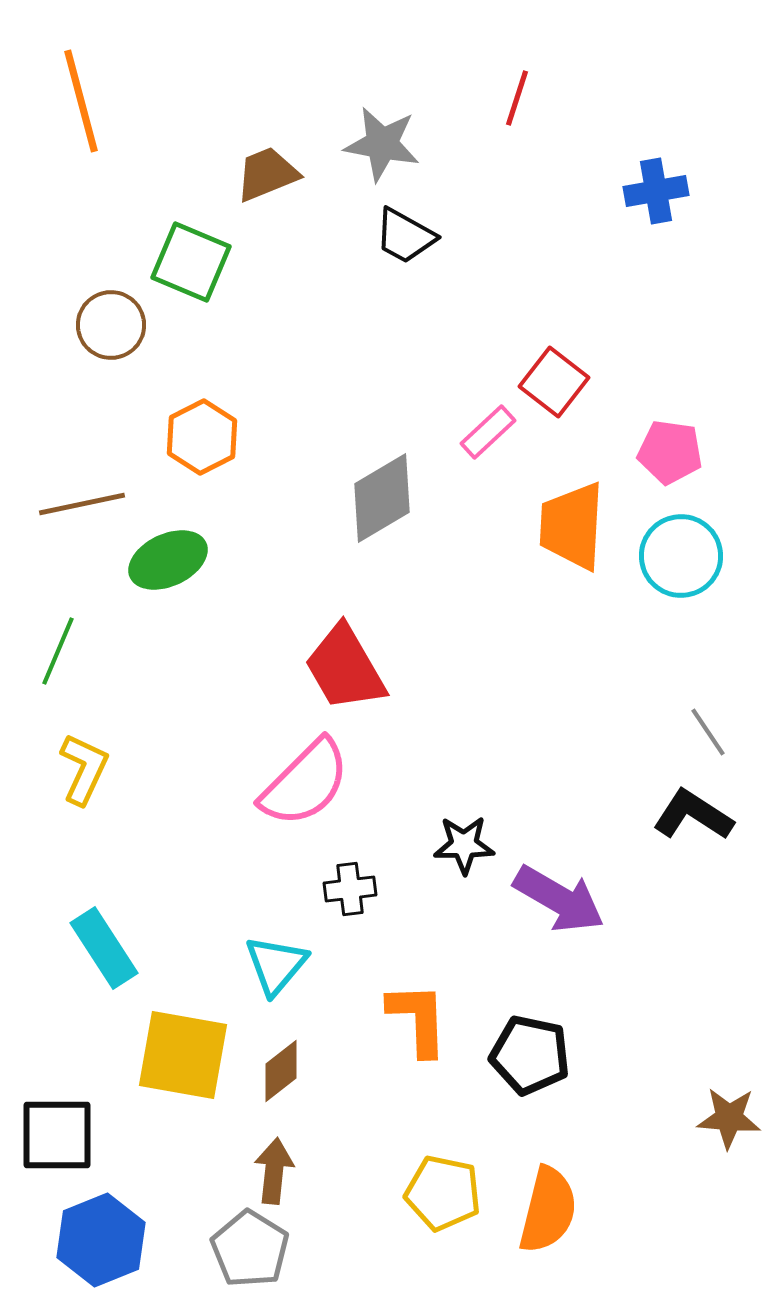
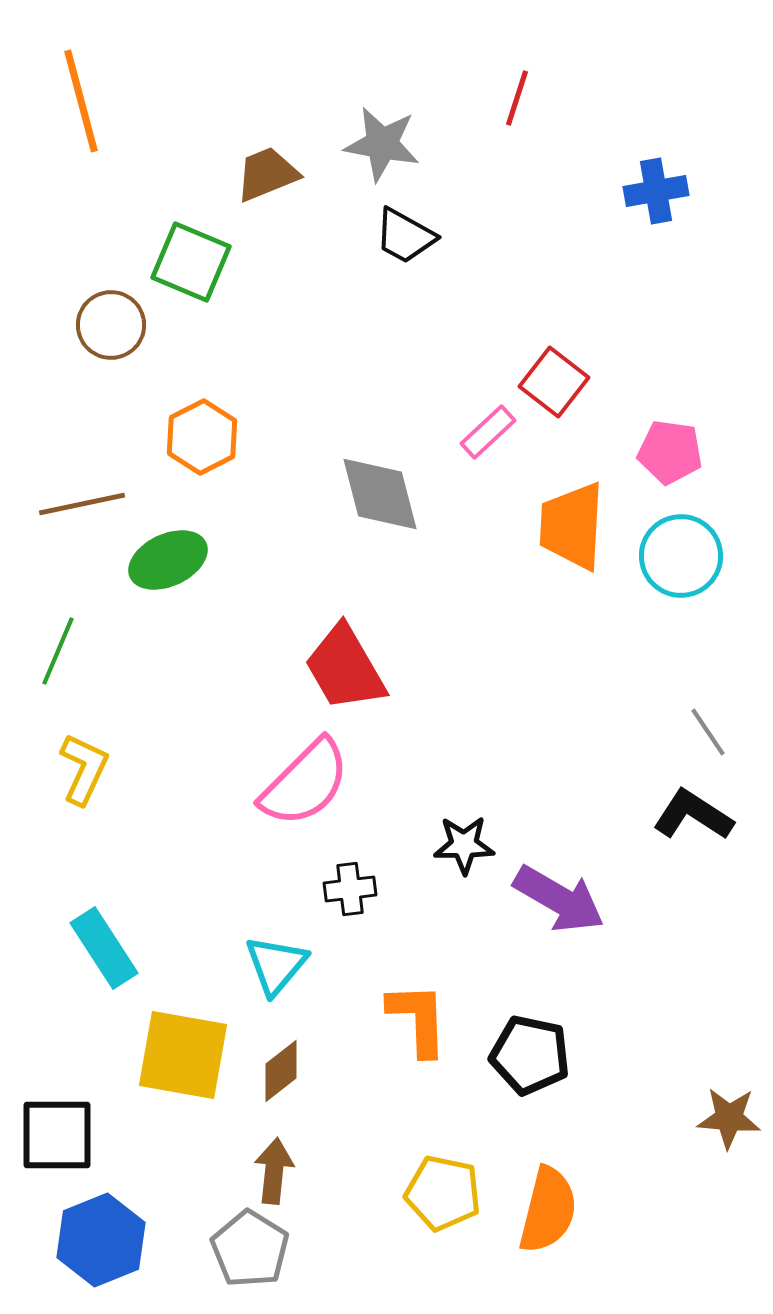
gray diamond: moved 2 px left, 4 px up; rotated 74 degrees counterclockwise
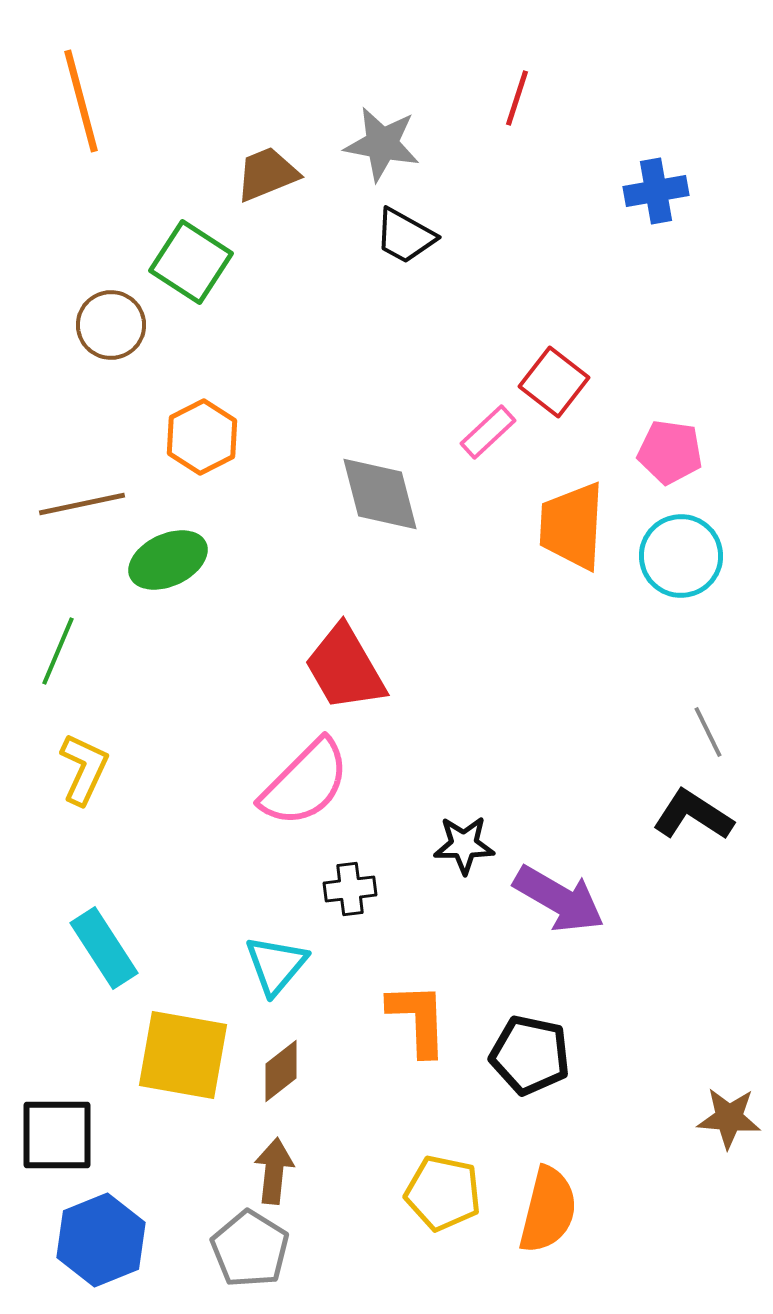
green square: rotated 10 degrees clockwise
gray line: rotated 8 degrees clockwise
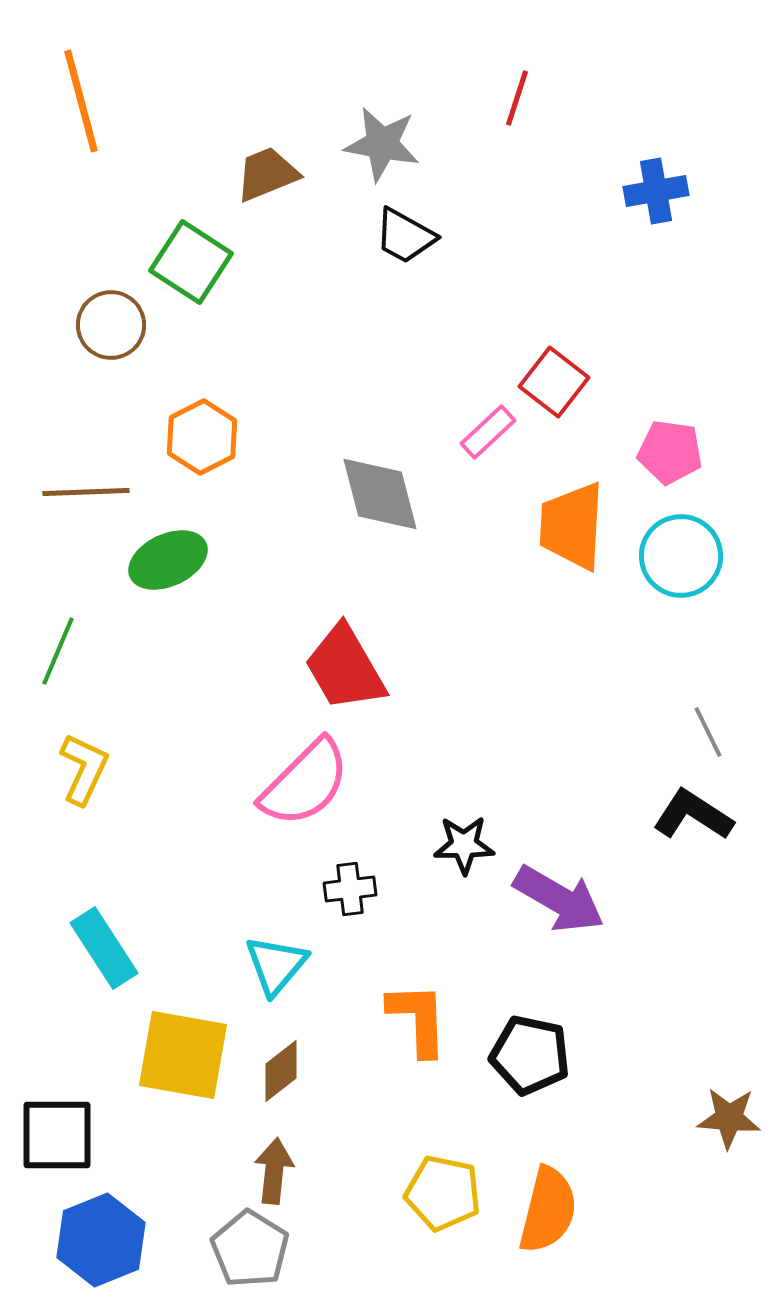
brown line: moved 4 px right, 12 px up; rotated 10 degrees clockwise
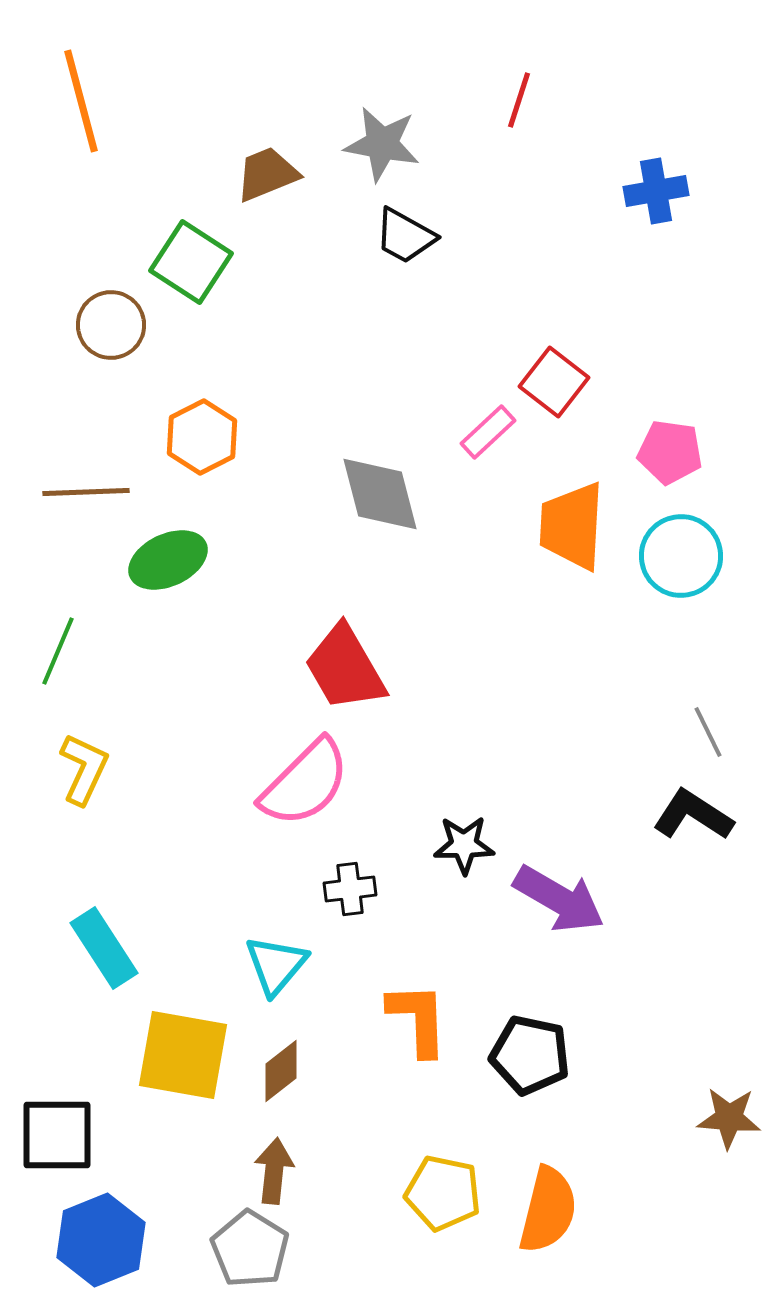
red line: moved 2 px right, 2 px down
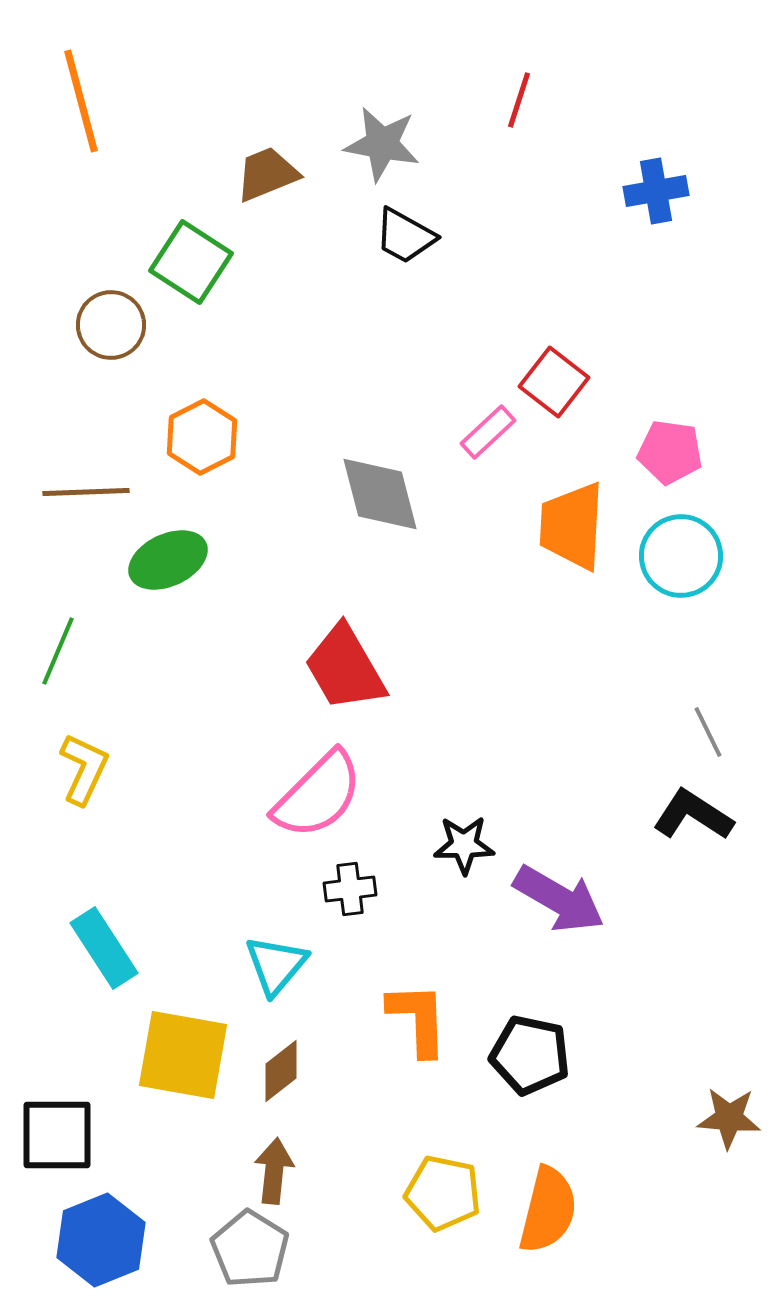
pink semicircle: moved 13 px right, 12 px down
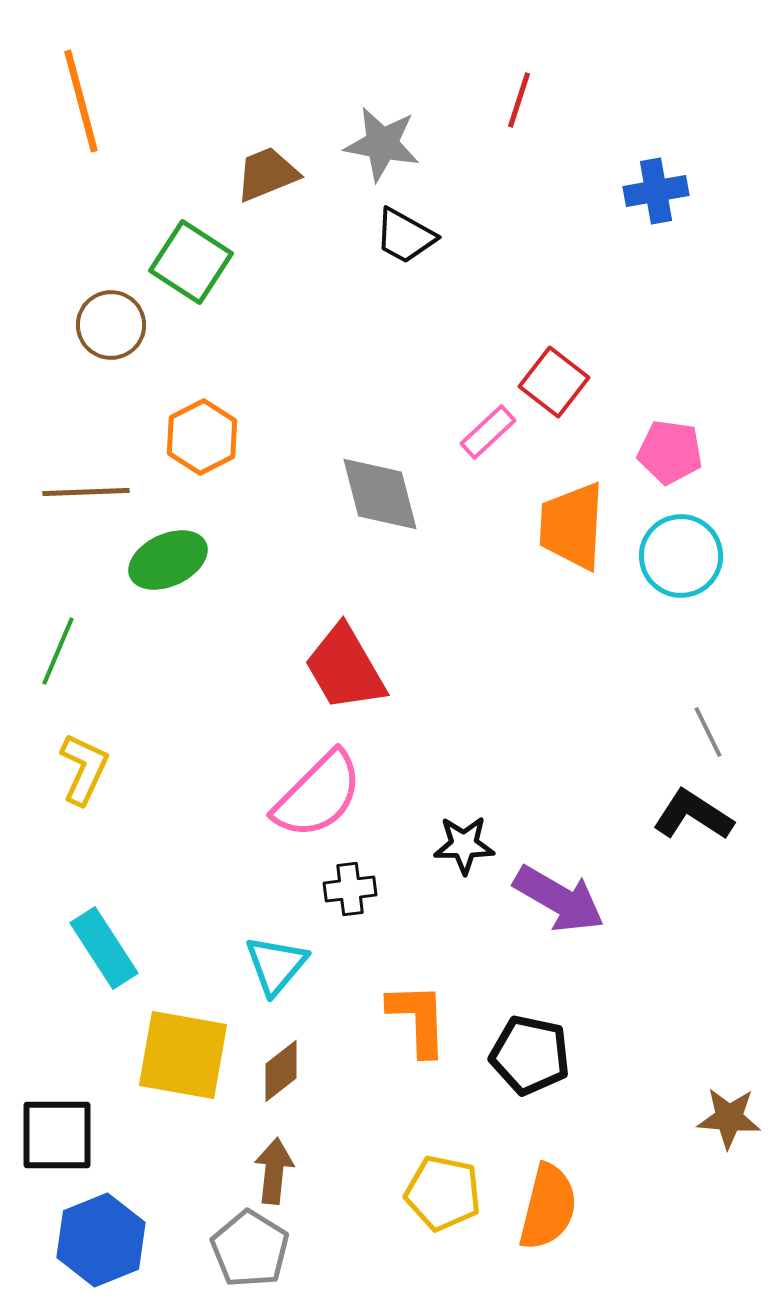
orange semicircle: moved 3 px up
